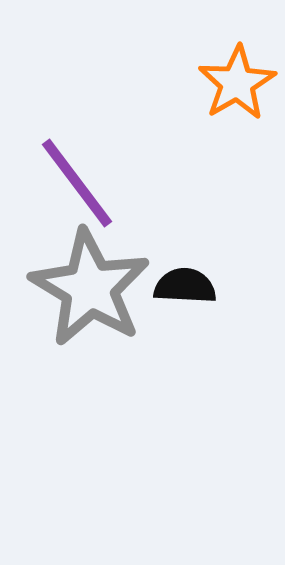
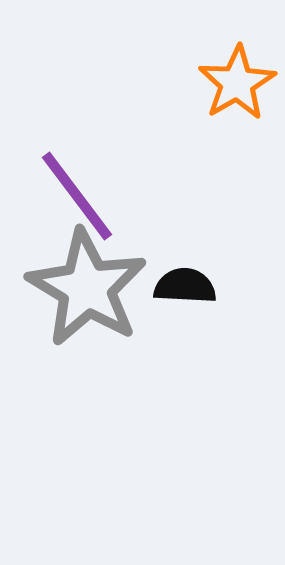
purple line: moved 13 px down
gray star: moved 3 px left
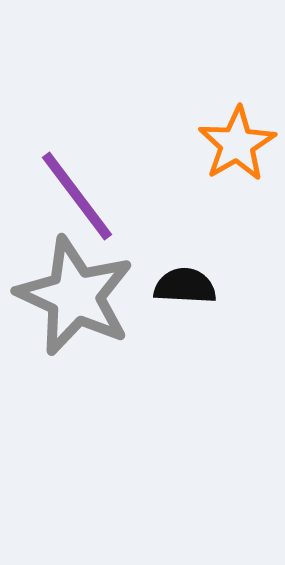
orange star: moved 61 px down
gray star: moved 12 px left, 8 px down; rotated 6 degrees counterclockwise
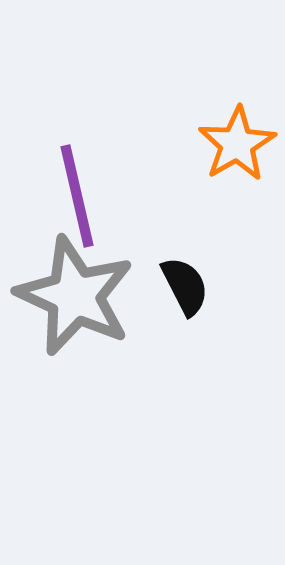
purple line: rotated 24 degrees clockwise
black semicircle: rotated 60 degrees clockwise
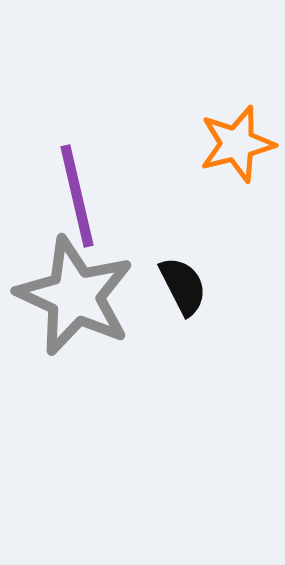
orange star: rotated 16 degrees clockwise
black semicircle: moved 2 px left
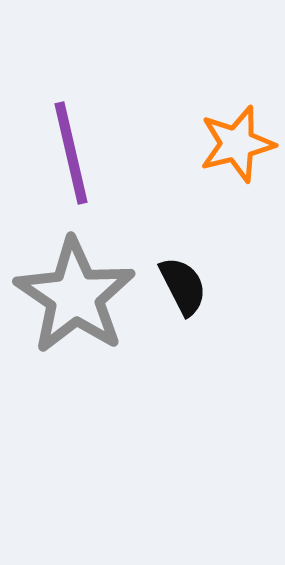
purple line: moved 6 px left, 43 px up
gray star: rotated 9 degrees clockwise
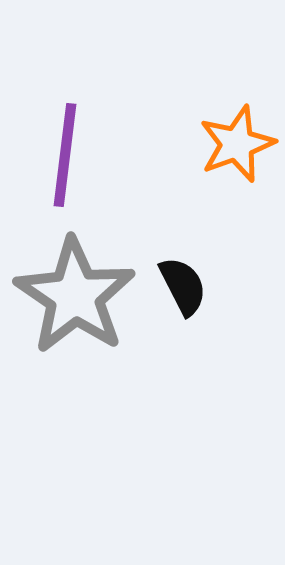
orange star: rotated 6 degrees counterclockwise
purple line: moved 6 px left, 2 px down; rotated 20 degrees clockwise
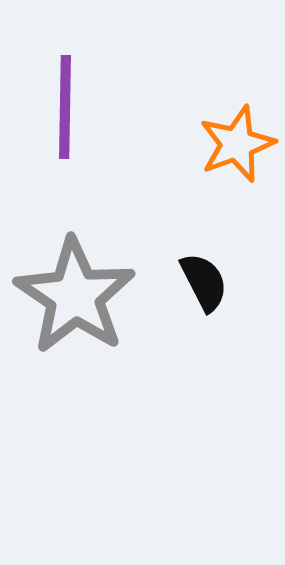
purple line: moved 48 px up; rotated 6 degrees counterclockwise
black semicircle: moved 21 px right, 4 px up
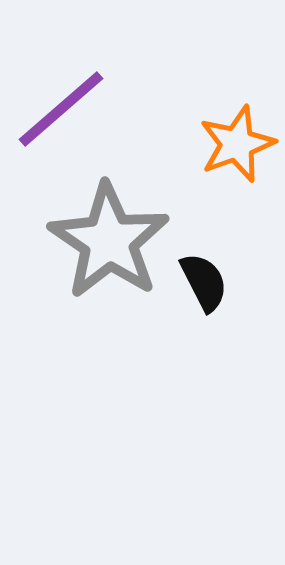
purple line: moved 4 px left, 2 px down; rotated 48 degrees clockwise
gray star: moved 34 px right, 55 px up
